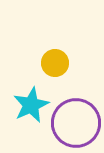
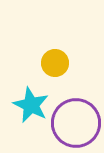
cyan star: rotated 21 degrees counterclockwise
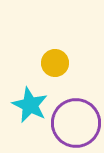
cyan star: moved 1 px left
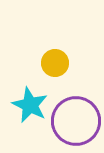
purple circle: moved 2 px up
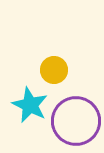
yellow circle: moved 1 px left, 7 px down
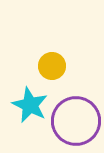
yellow circle: moved 2 px left, 4 px up
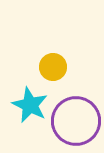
yellow circle: moved 1 px right, 1 px down
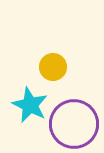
purple circle: moved 2 px left, 3 px down
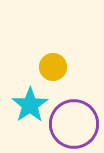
cyan star: rotated 12 degrees clockwise
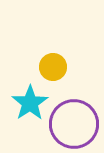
cyan star: moved 2 px up
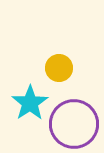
yellow circle: moved 6 px right, 1 px down
